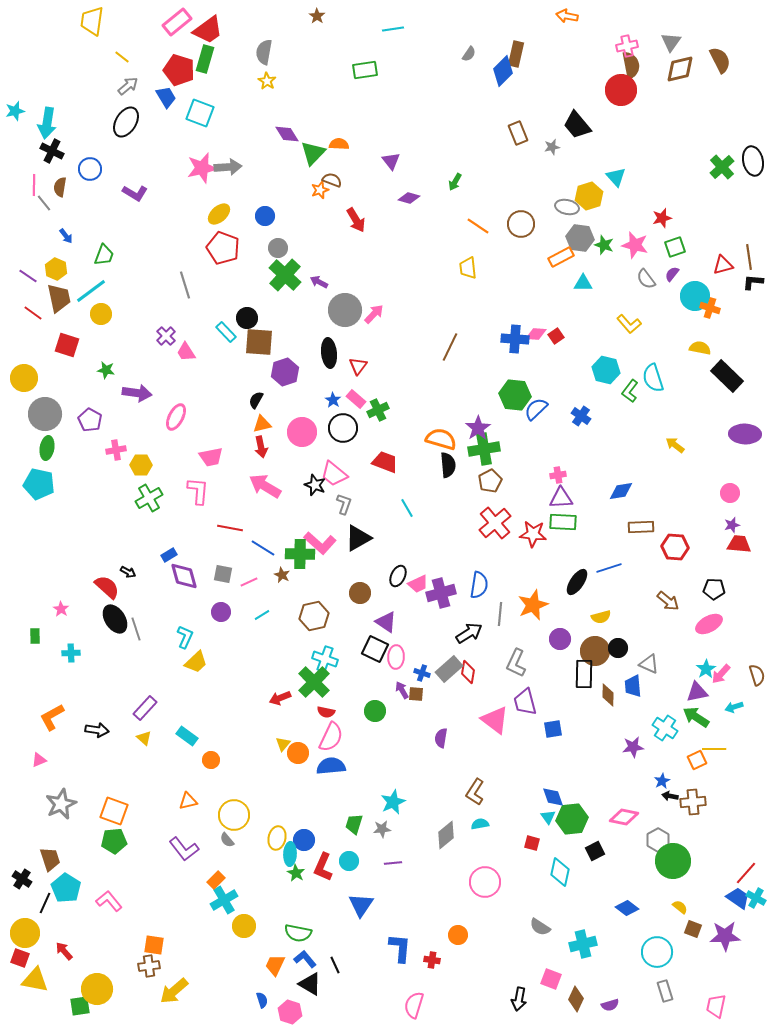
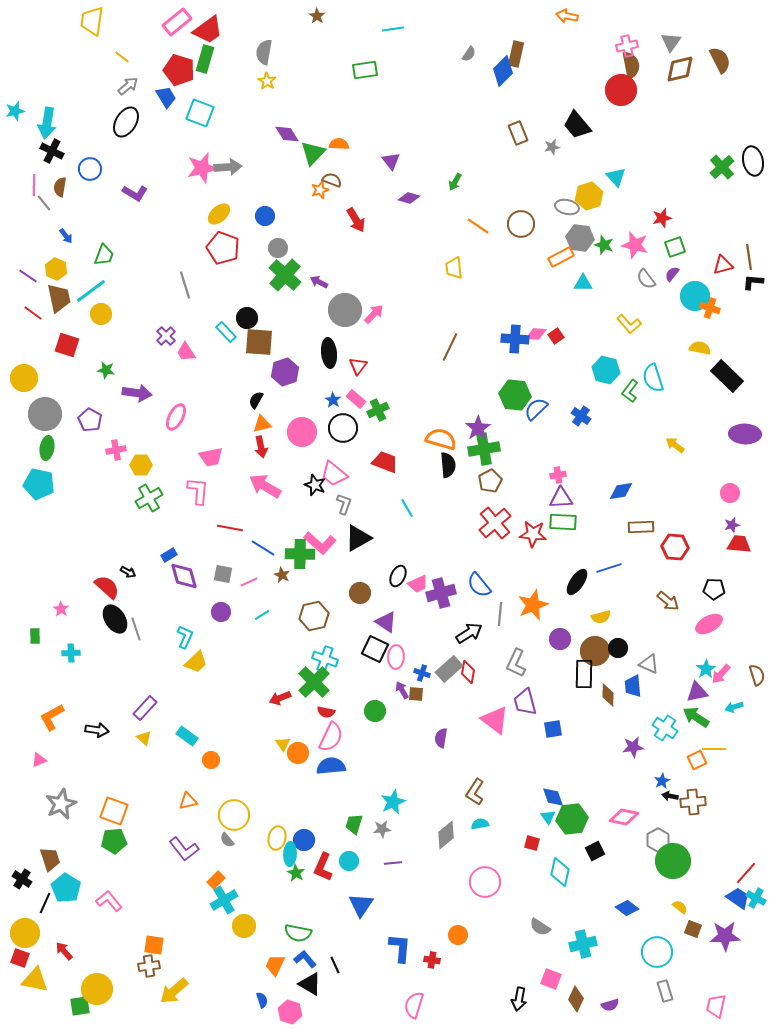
yellow trapezoid at (468, 268): moved 14 px left
blue semicircle at (479, 585): rotated 132 degrees clockwise
yellow triangle at (283, 744): rotated 14 degrees counterclockwise
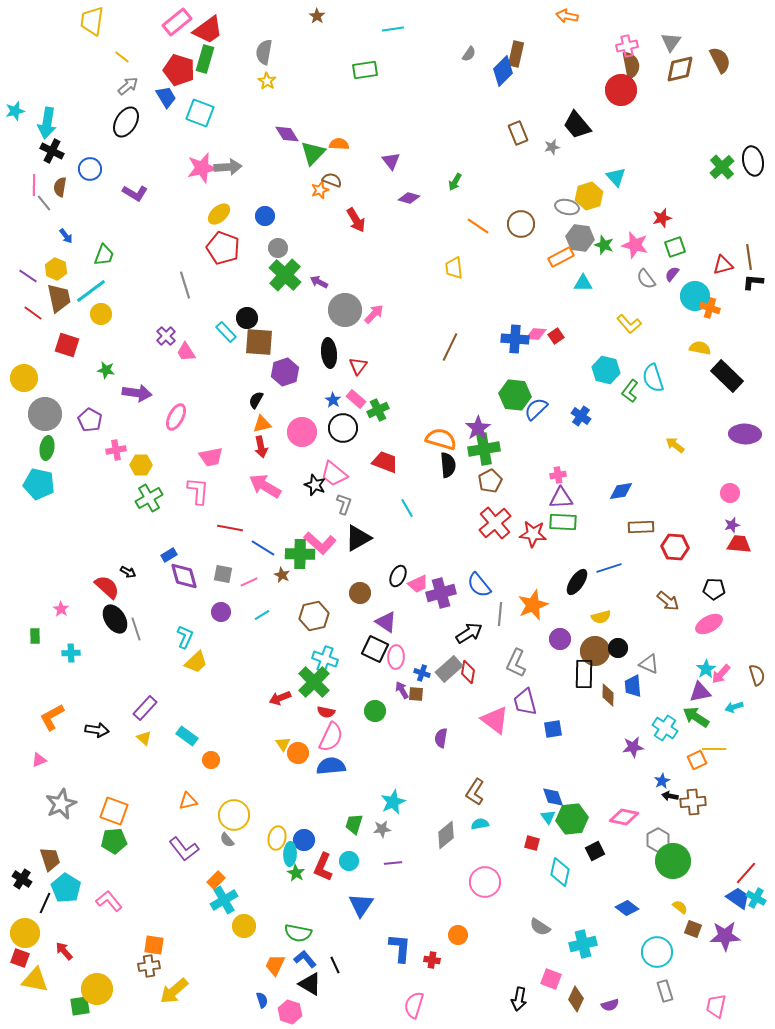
purple triangle at (697, 692): moved 3 px right
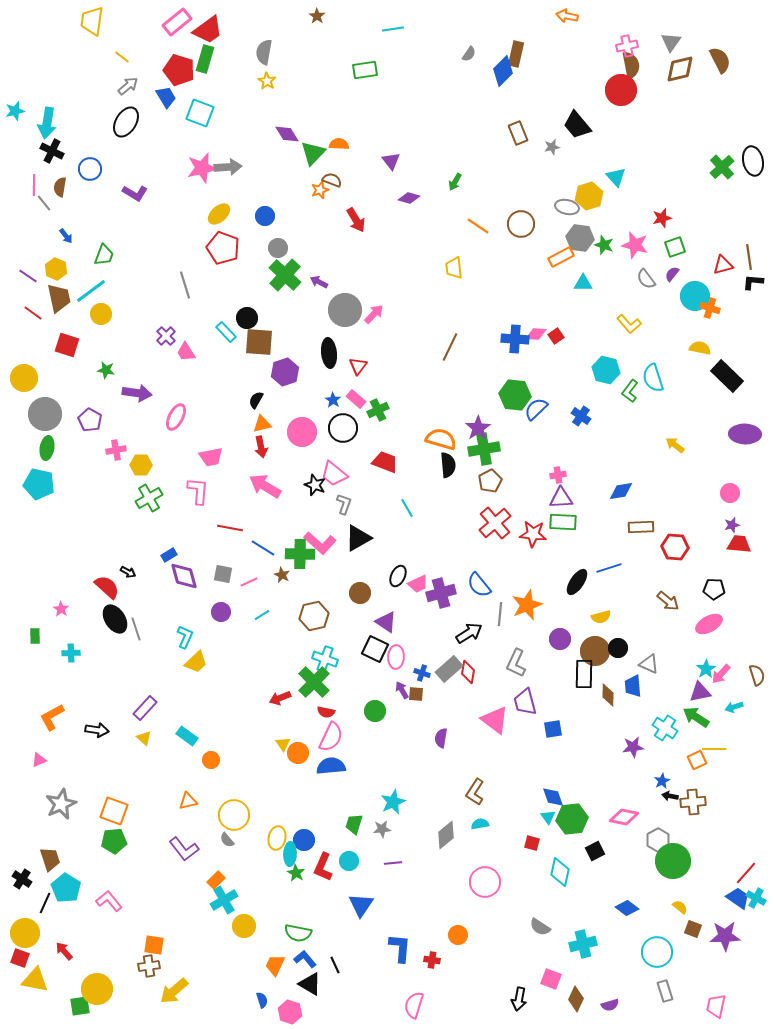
orange star at (533, 605): moved 6 px left
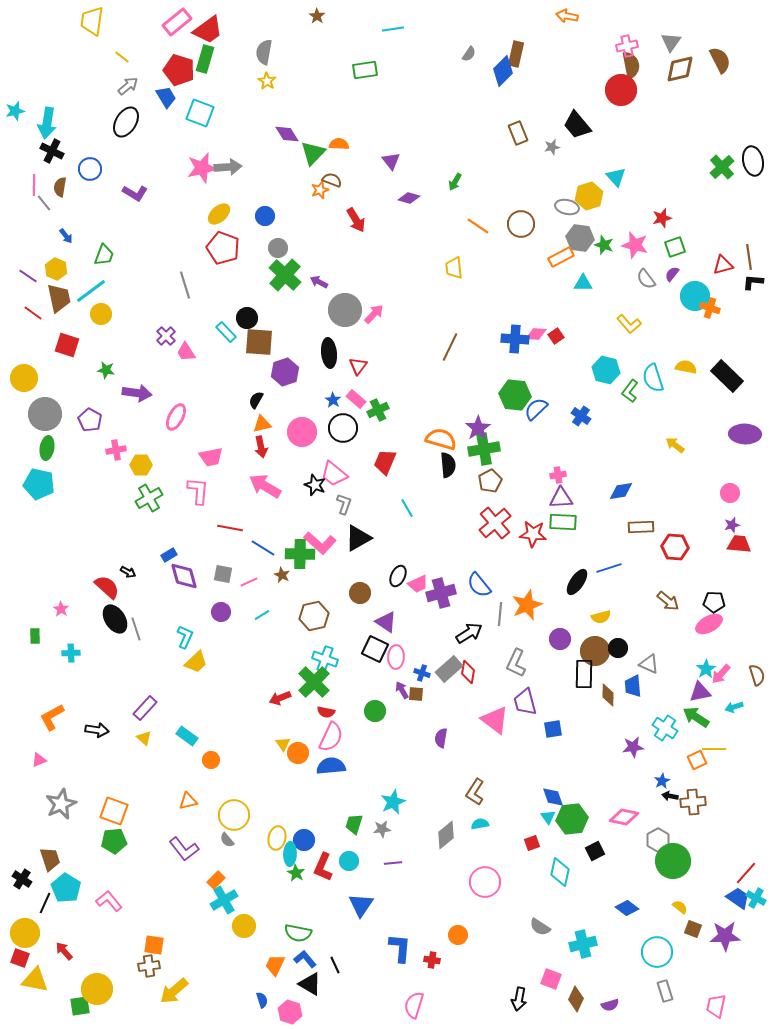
yellow semicircle at (700, 348): moved 14 px left, 19 px down
red trapezoid at (385, 462): rotated 88 degrees counterclockwise
black pentagon at (714, 589): moved 13 px down
red square at (532, 843): rotated 35 degrees counterclockwise
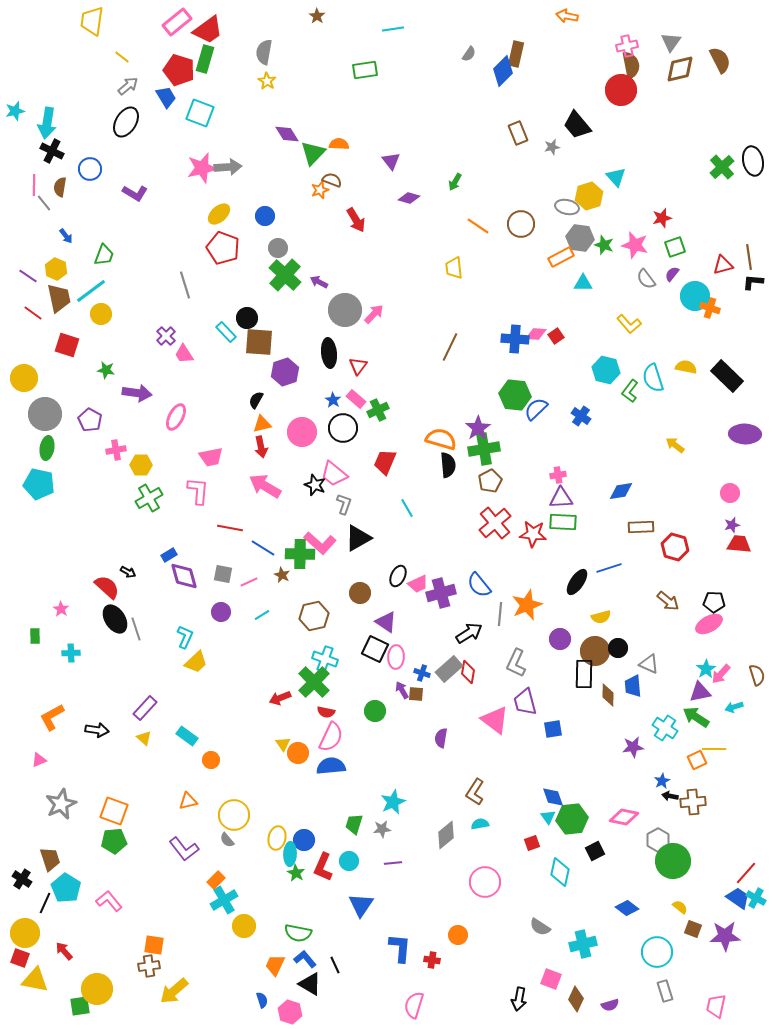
pink trapezoid at (186, 352): moved 2 px left, 2 px down
red hexagon at (675, 547): rotated 12 degrees clockwise
